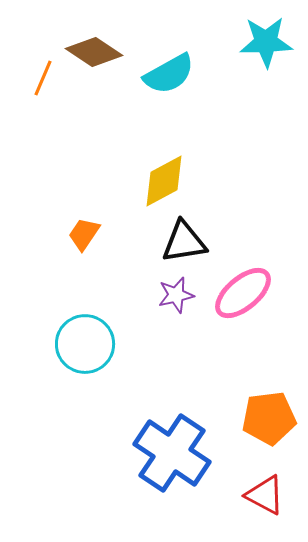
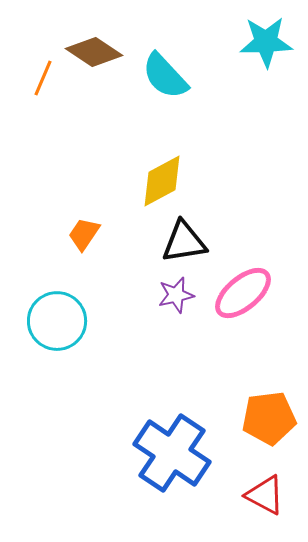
cyan semicircle: moved 4 px left, 2 px down; rotated 76 degrees clockwise
yellow diamond: moved 2 px left
cyan circle: moved 28 px left, 23 px up
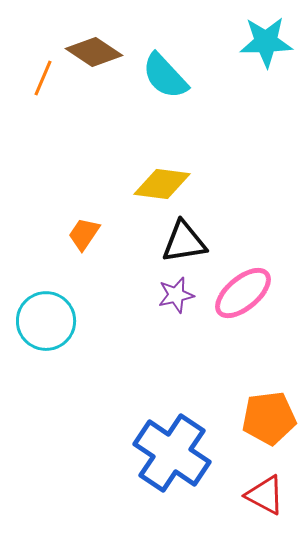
yellow diamond: moved 3 px down; rotated 36 degrees clockwise
cyan circle: moved 11 px left
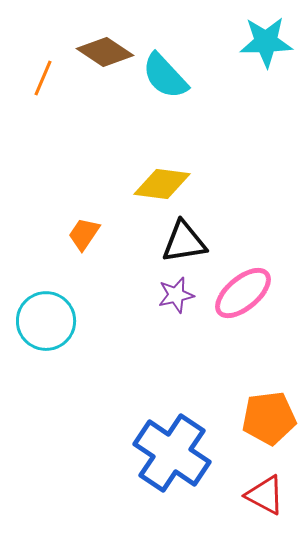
brown diamond: moved 11 px right
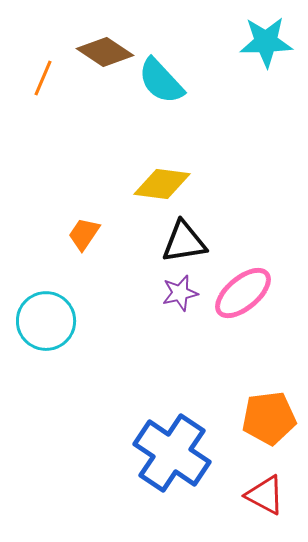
cyan semicircle: moved 4 px left, 5 px down
purple star: moved 4 px right, 2 px up
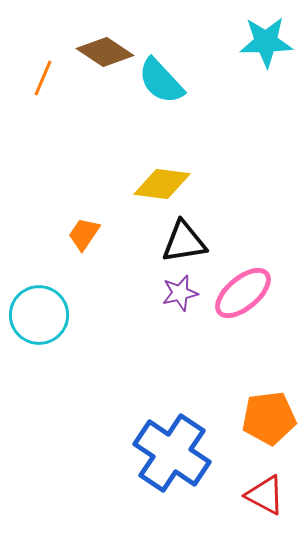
cyan circle: moved 7 px left, 6 px up
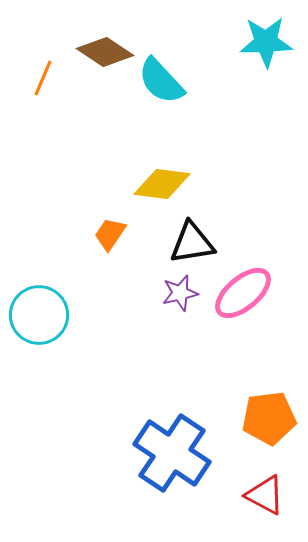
orange trapezoid: moved 26 px right
black triangle: moved 8 px right, 1 px down
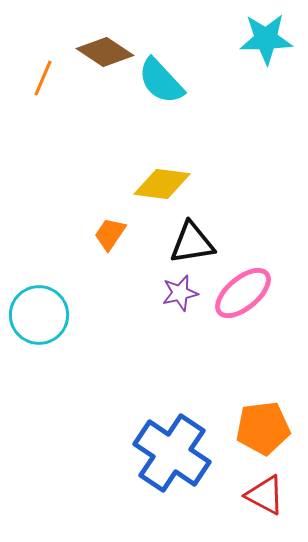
cyan star: moved 3 px up
orange pentagon: moved 6 px left, 10 px down
